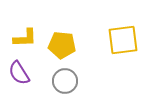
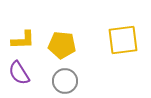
yellow L-shape: moved 2 px left, 2 px down
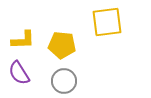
yellow square: moved 16 px left, 18 px up
gray circle: moved 1 px left
